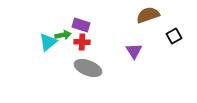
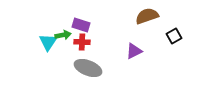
brown semicircle: moved 1 px left, 1 px down
cyan triangle: rotated 18 degrees counterclockwise
purple triangle: rotated 36 degrees clockwise
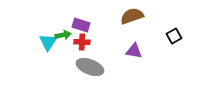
brown semicircle: moved 15 px left
purple triangle: rotated 36 degrees clockwise
gray ellipse: moved 2 px right, 1 px up
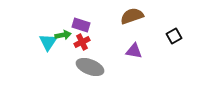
red cross: rotated 28 degrees counterclockwise
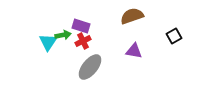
purple rectangle: moved 1 px down
red cross: moved 1 px right, 1 px up
gray ellipse: rotated 72 degrees counterclockwise
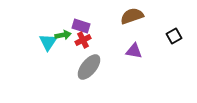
red cross: moved 1 px up
gray ellipse: moved 1 px left
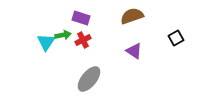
purple rectangle: moved 8 px up
black square: moved 2 px right, 2 px down
cyan triangle: moved 2 px left
purple triangle: rotated 24 degrees clockwise
gray ellipse: moved 12 px down
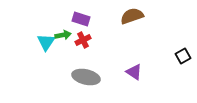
purple rectangle: moved 1 px down
black square: moved 7 px right, 18 px down
purple triangle: moved 21 px down
gray ellipse: moved 3 px left, 2 px up; rotated 64 degrees clockwise
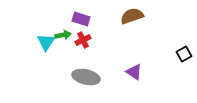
black square: moved 1 px right, 2 px up
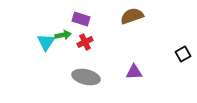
red cross: moved 2 px right, 2 px down
black square: moved 1 px left
purple triangle: rotated 36 degrees counterclockwise
